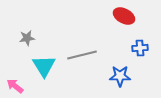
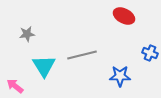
gray star: moved 4 px up
blue cross: moved 10 px right, 5 px down; rotated 28 degrees clockwise
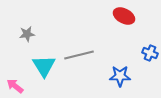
gray line: moved 3 px left
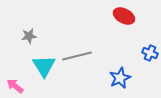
gray star: moved 2 px right, 2 px down
gray line: moved 2 px left, 1 px down
blue star: moved 2 px down; rotated 25 degrees counterclockwise
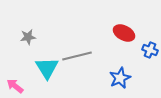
red ellipse: moved 17 px down
gray star: moved 1 px left, 1 px down
blue cross: moved 3 px up
cyan triangle: moved 3 px right, 2 px down
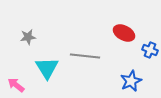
gray line: moved 8 px right; rotated 20 degrees clockwise
blue star: moved 11 px right, 3 px down
pink arrow: moved 1 px right, 1 px up
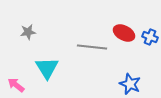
gray star: moved 5 px up
blue cross: moved 13 px up
gray line: moved 7 px right, 9 px up
blue star: moved 1 px left, 3 px down; rotated 25 degrees counterclockwise
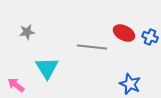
gray star: moved 1 px left
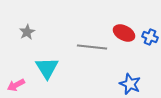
gray star: rotated 21 degrees counterclockwise
pink arrow: rotated 66 degrees counterclockwise
